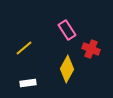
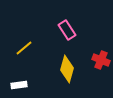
red cross: moved 10 px right, 11 px down
yellow diamond: rotated 12 degrees counterclockwise
white rectangle: moved 9 px left, 2 px down
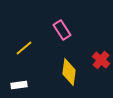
pink rectangle: moved 5 px left
red cross: rotated 18 degrees clockwise
yellow diamond: moved 2 px right, 3 px down; rotated 8 degrees counterclockwise
